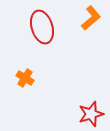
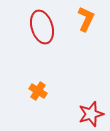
orange L-shape: moved 5 px left, 1 px down; rotated 25 degrees counterclockwise
orange cross: moved 13 px right, 13 px down
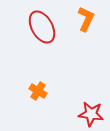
red ellipse: rotated 12 degrees counterclockwise
red star: rotated 25 degrees clockwise
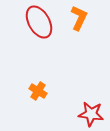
orange L-shape: moved 7 px left, 1 px up
red ellipse: moved 3 px left, 5 px up
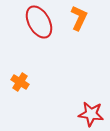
orange cross: moved 18 px left, 9 px up
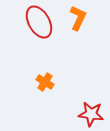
orange L-shape: moved 1 px left
orange cross: moved 25 px right
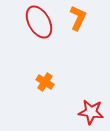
red star: moved 2 px up
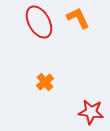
orange L-shape: rotated 50 degrees counterclockwise
orange cross: rotated 18 degrees clockwise
